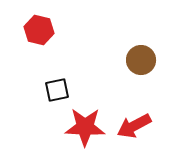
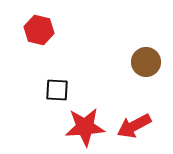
brown circle: moved 5 px right, 2 px down
black square: rotated 15 degrees clockwise
red star: rotated 6 degrees counterclockwise
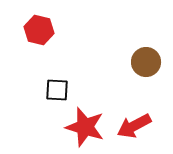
red star: rotated 21 degrees clockwise
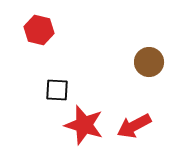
brown circle: moved 3 px right
red star: moved 1 px left, 2 px up
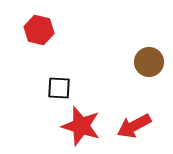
black square: moved 2 px right, 2 px up
red star: moved 3 px left, 1 px down
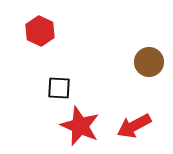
red hexagon: moved 1 px right, 1 px down; rotated 12 degrees clockwise
red star: moved 1 px left; rotated 6 degrees clockwise
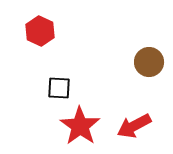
red star: rotated 12 degrees clockwise
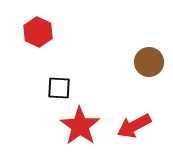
red hexagon: moved 2 px left, 1 px down
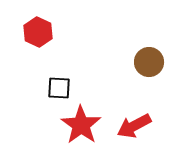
red star: moved 1 px right, 1 px up
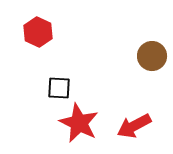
brown circle: moved 3 px right, 6 px up
red star: moved 2 px left, 2 px up; rotated 9 degrees counterclockwise
